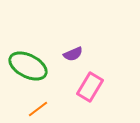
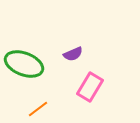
green ellipse: moved 4 px left, 2 px up; rotated 6 degrees counterclockwise
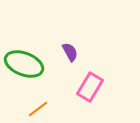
purple semicircle: moved 3 px left, 2 px up; rotated 96 degrees counterclockwise
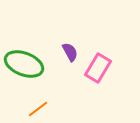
pink rectangle: moved 8 px right, 19 px up
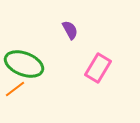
purple semicircle: moved 22 px up
orange line: moved 23 px left, 20 px up
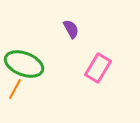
purple semicircle: moved 1 px right, 1 px up
orange line: rotated 25 degrees counterclockwise
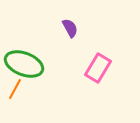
purple semicircle: moved 1 px left, 1 px up
